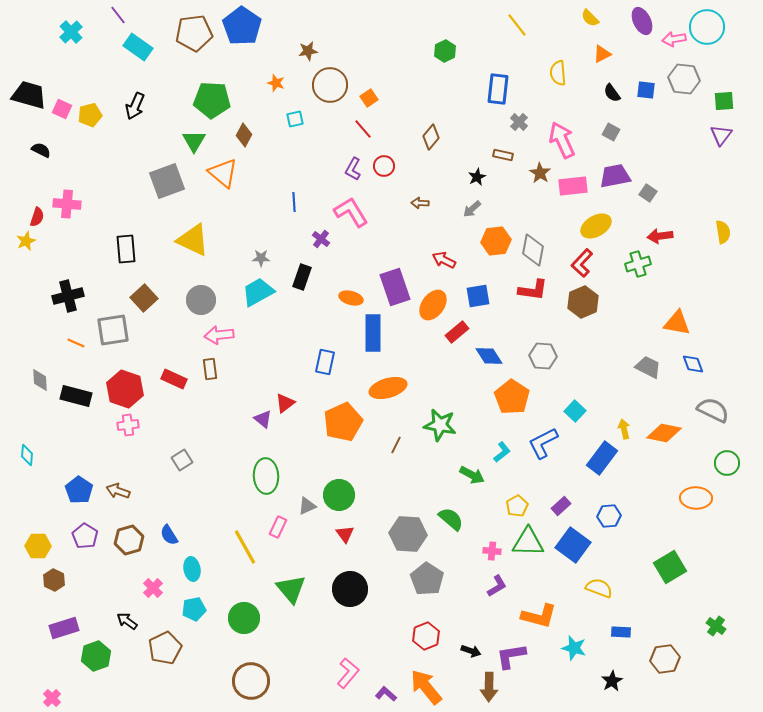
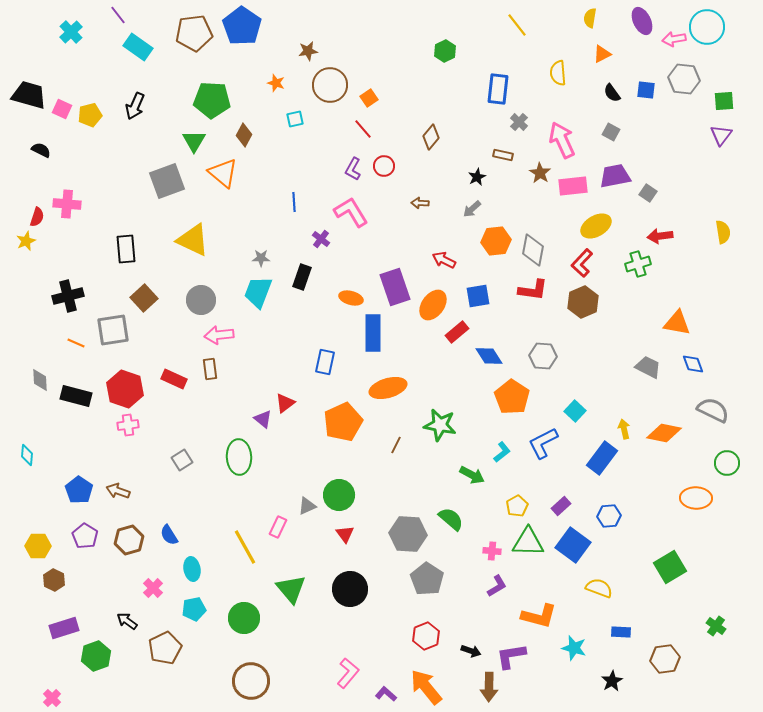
yellow semicircle at (590, 18): rotated 54 degrees clockwise
cyan trapezoid at (258, 292): rotated 40 degrees counterclockwise
green ellipse at (266, 476): moved 27 px left, 19 px up
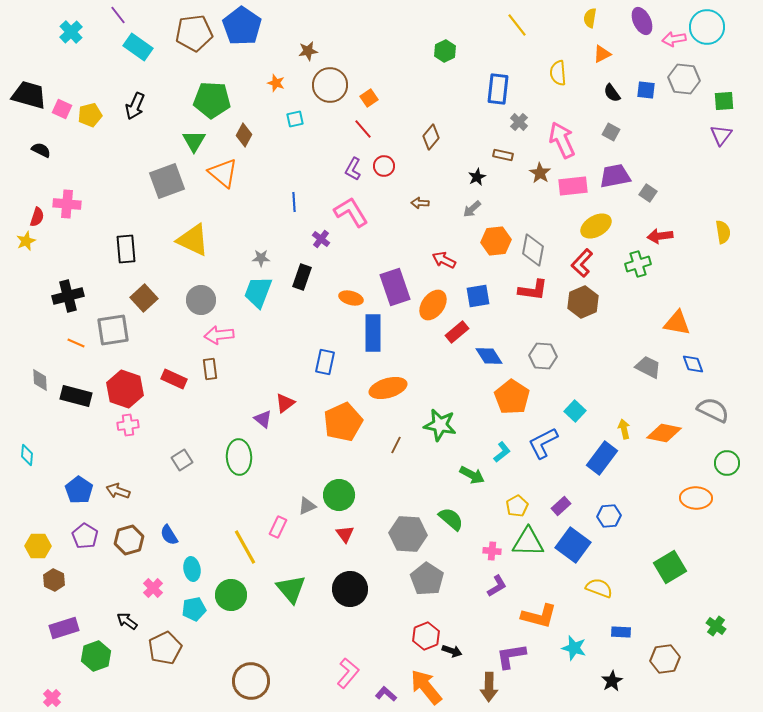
green circle at (244, 618): moved 13 px left, 23 px up
black arrow at (471, 651): moved 19 px left
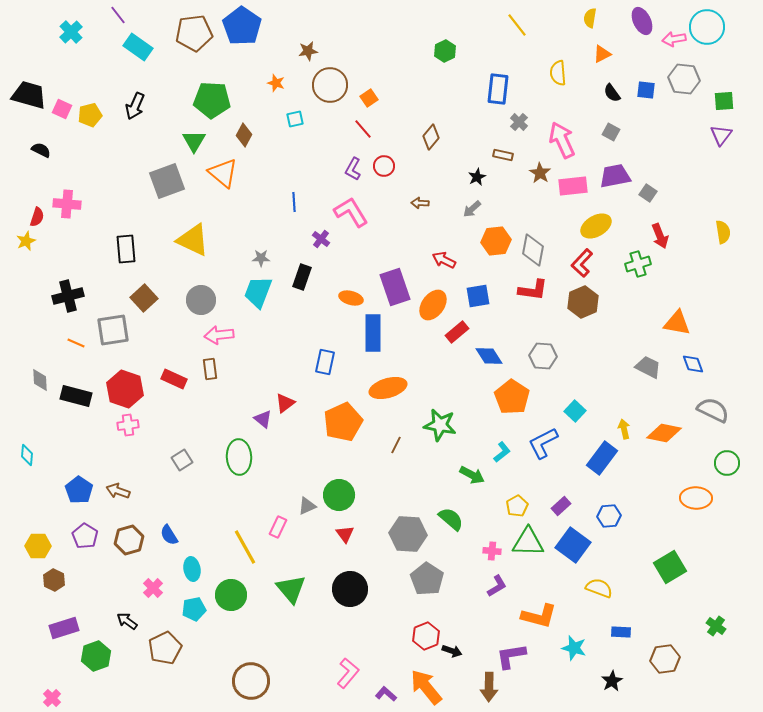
red arrow at (660, 236): rotated 105 degrees counterclockwise
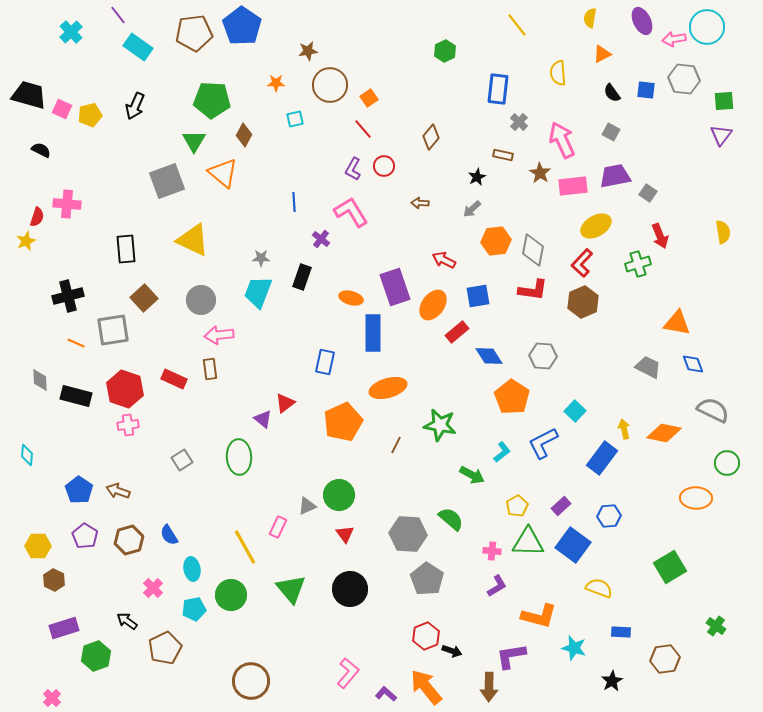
orange star at (276, 83): rotated 18 degrees counterclockwise
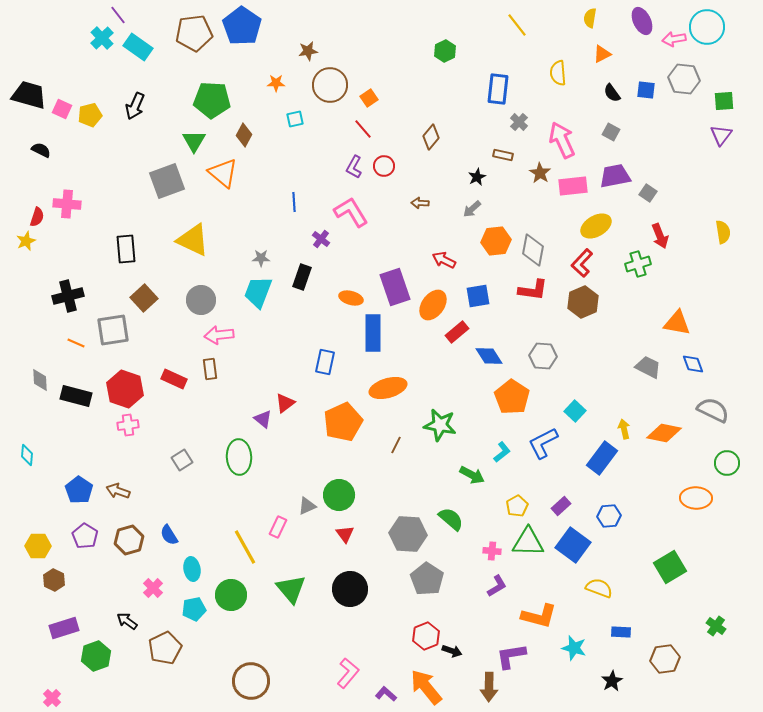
cyan cross at (71, 32): moved 31 px right, 6 px down
purple L-shape at (353, 169): moved 1 px right, 2 px up
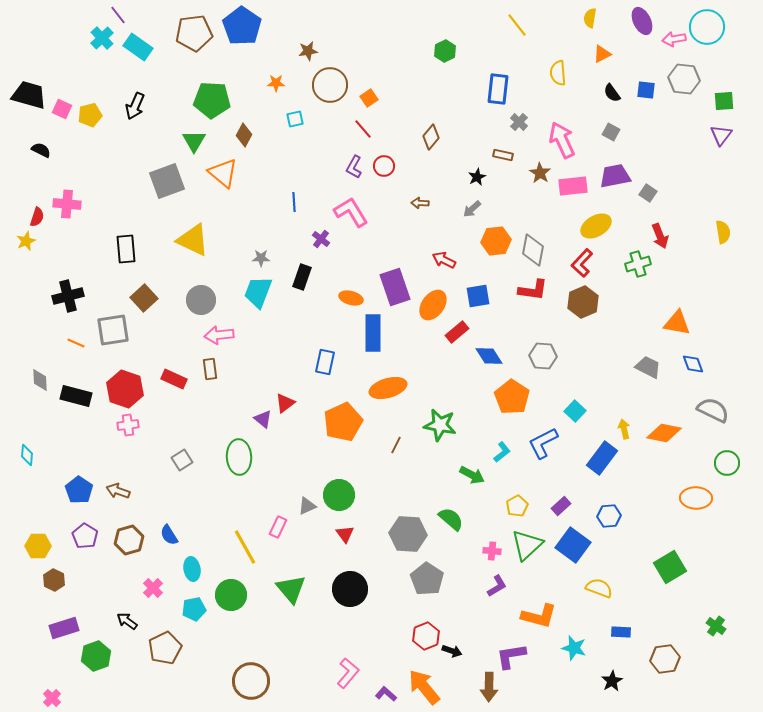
green triangle at (528, 542): moved 1 px left, 3 px down; rotated 44 degrees counterclockwise
orange arrow at (426, 687): moved 2 px left
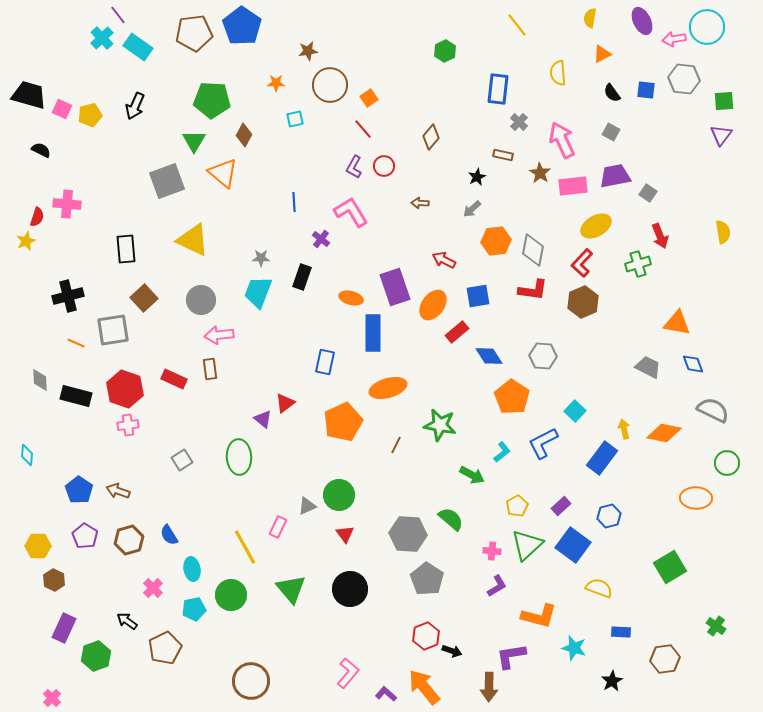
blue hexagon at (609, 516): rotated 10 degrees counterclockwise
purple rectangle at (64, 628): rotated 48 degrees counterclockwise
